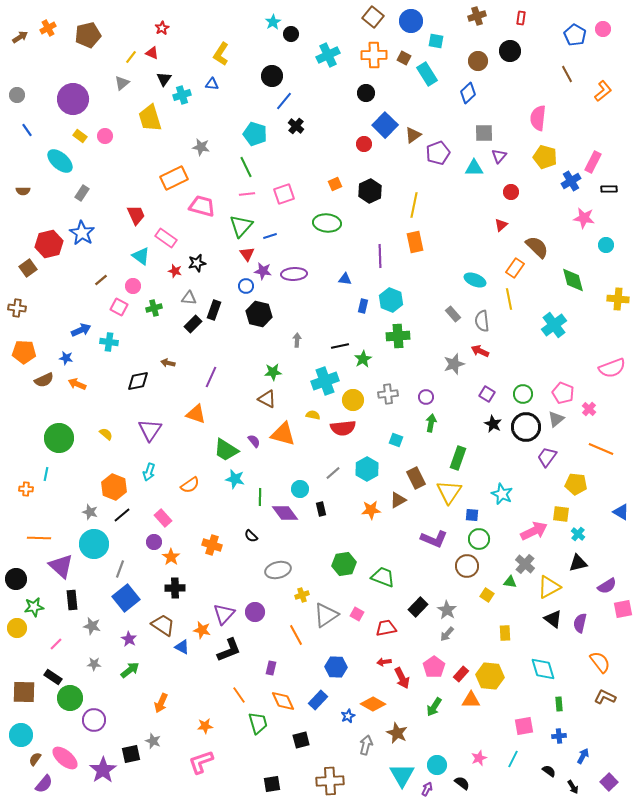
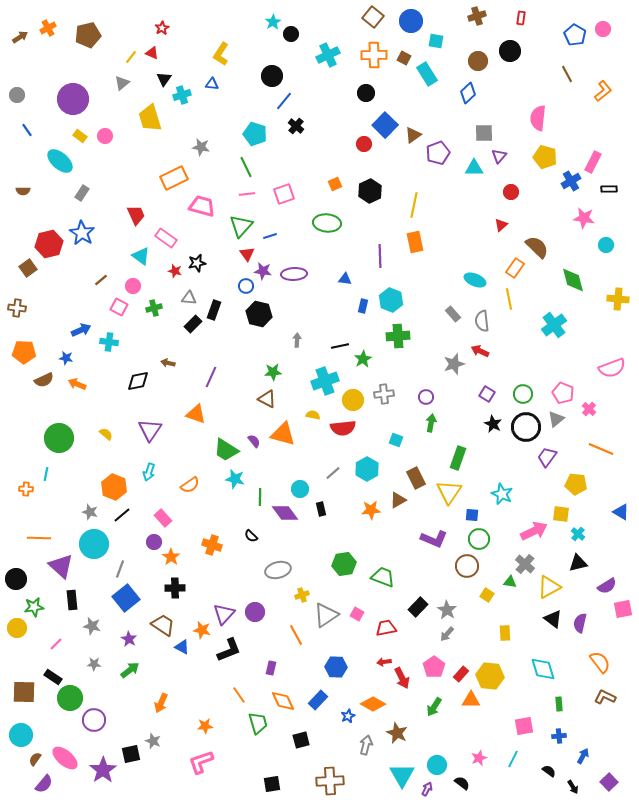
gray cross at (388, 394): moved 4 px left
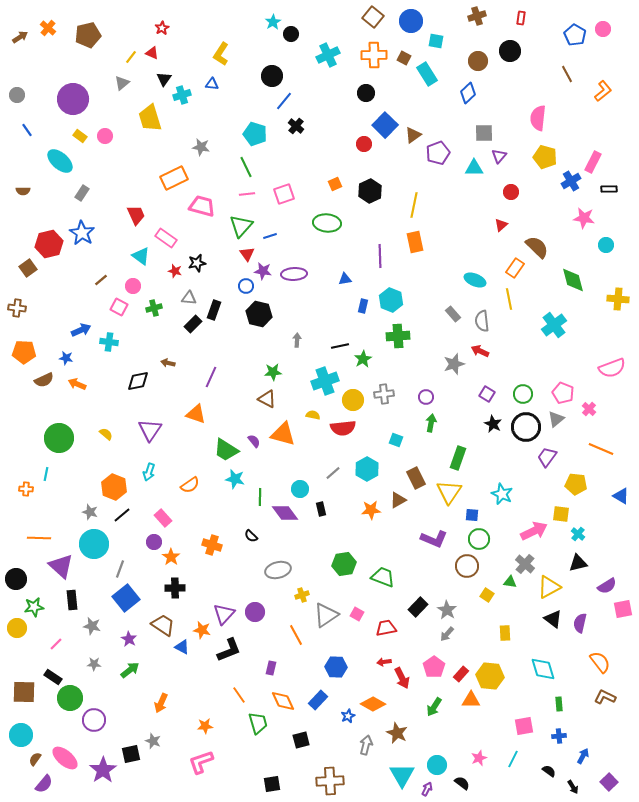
orange cross at (48, 28): rotated 21 degrees counterclockwise
blue triangle at (345, 279): rotated 16 degrees counterclockwise
blue triangle at (621, 512): moved 16 px up
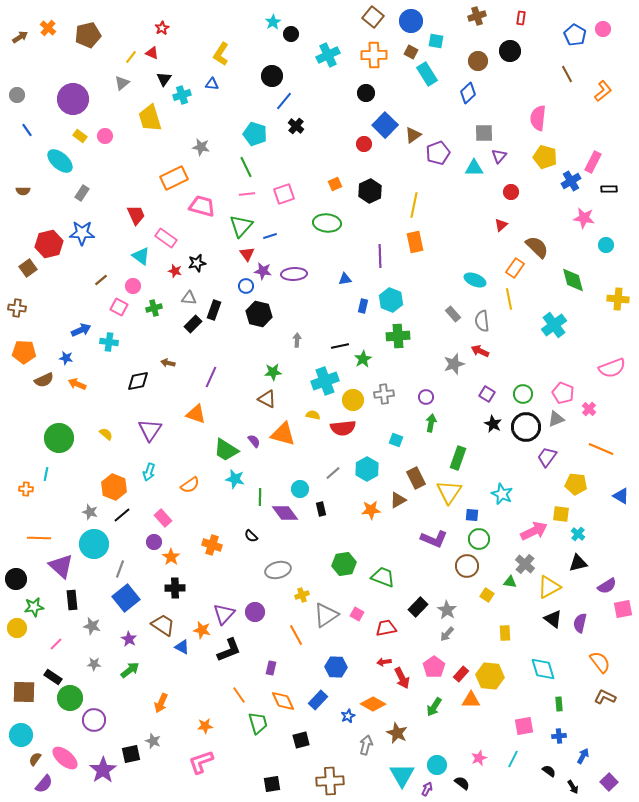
brown square at (404, 58): moved 7 px right, 6 px up
blue star at (82, 233): rotated 30 degrees counterclockwise
gray triangle at (556, 419): rotated 18 degrees clockwise
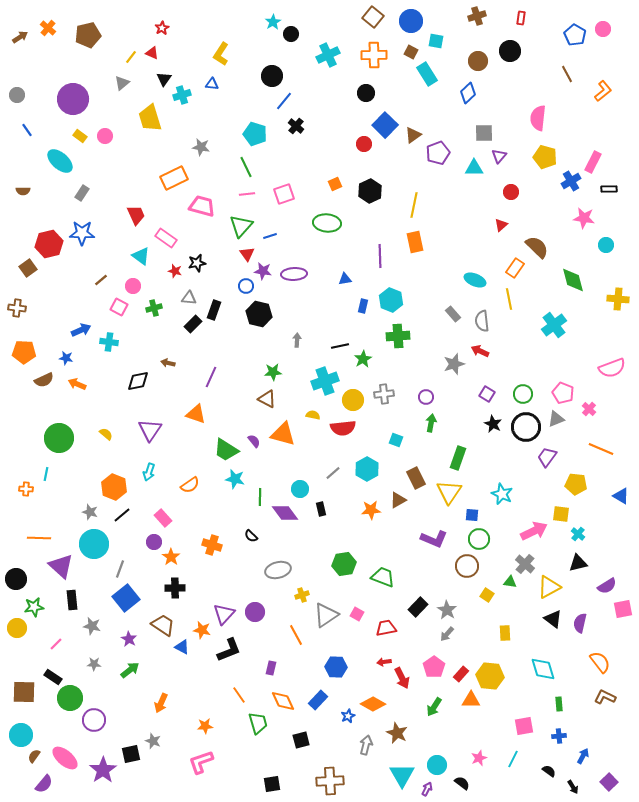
brown semicircle at (35, 759): moved 1 px left, 3 px up
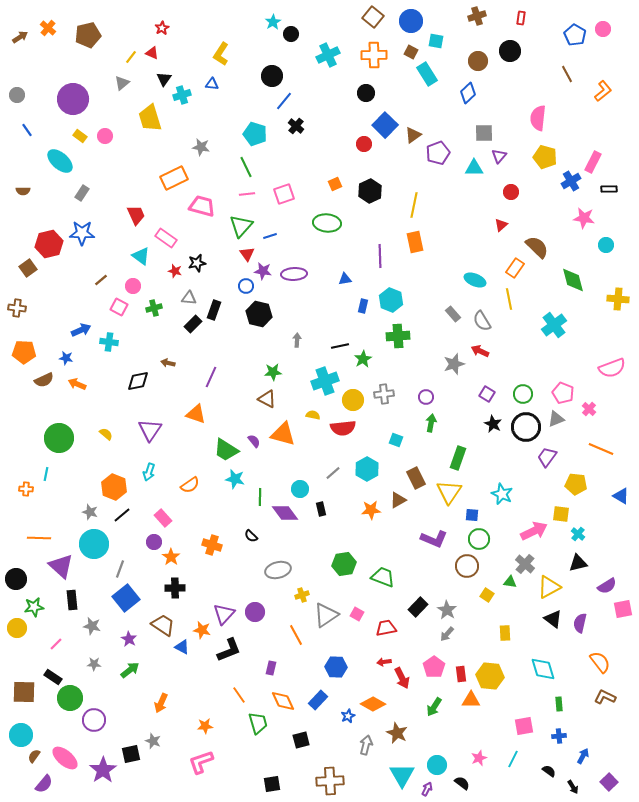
gray semicircle at (482, 321): rotated 25 degrees counterclockwise
red rectangle at (461, 674): rotated 49 degrees counterclockwise
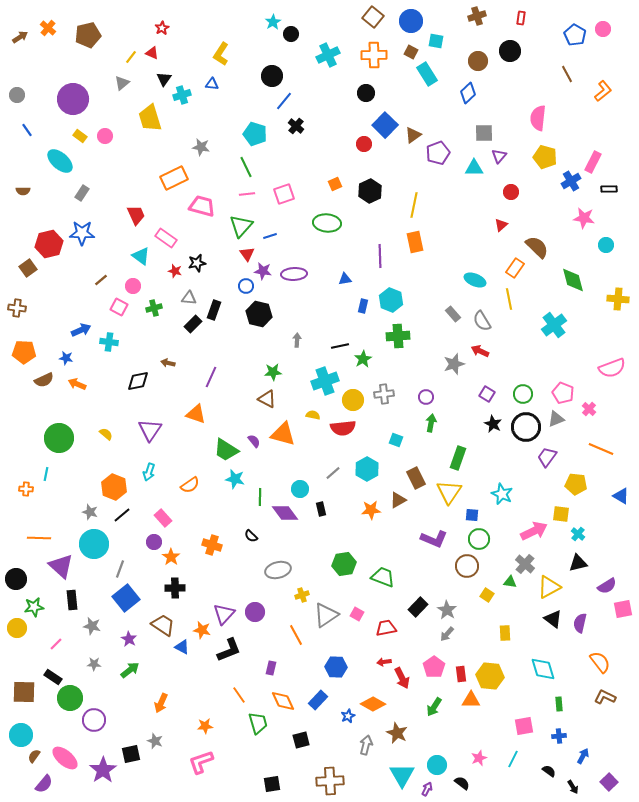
gray star at (153, 741): moved 2 px right
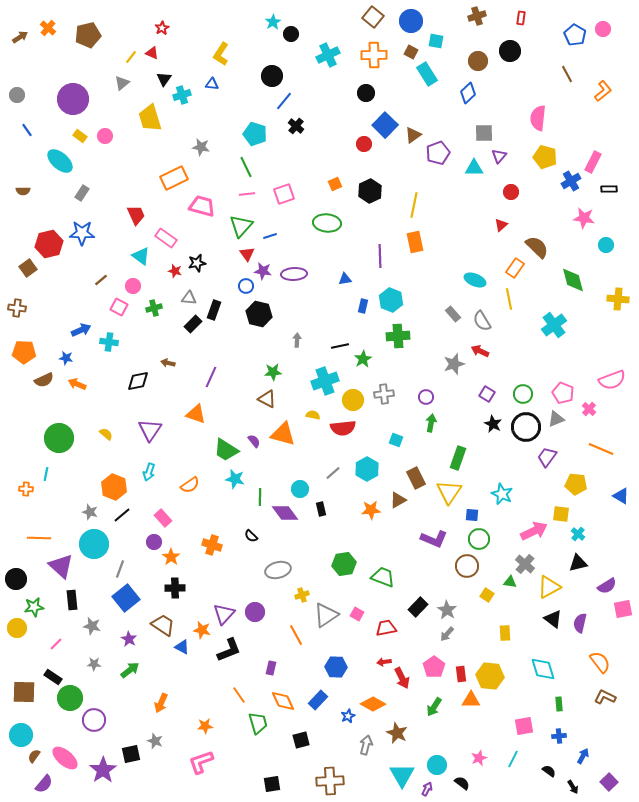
pink semicircle at (612, 368): moved 12 px down
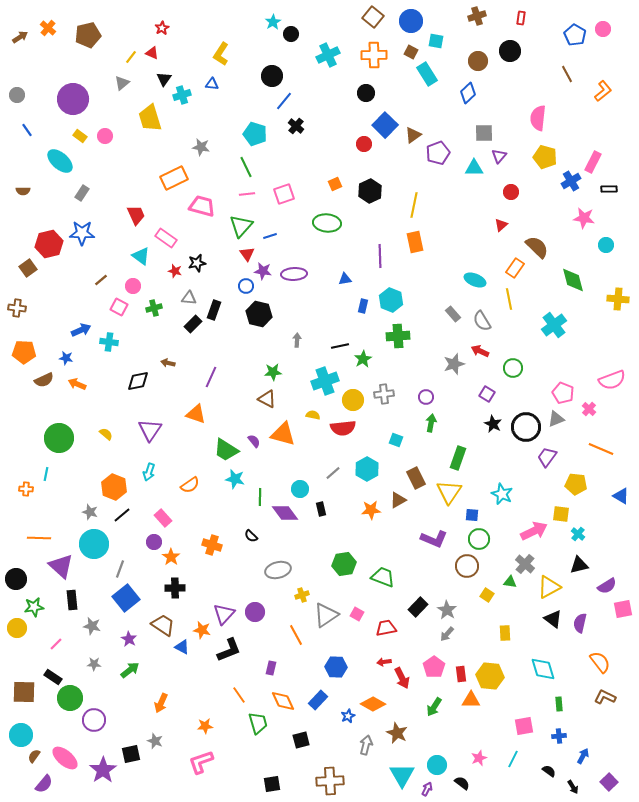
green circle at (523, 394): moved 10 px left, 26 px up
black triangle at (578, 563): moved 1 px right, 2 px down
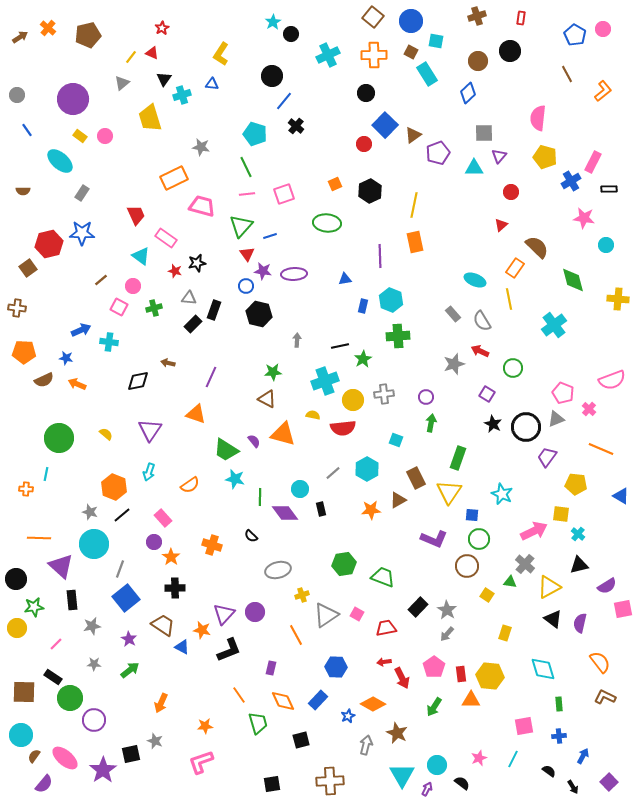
gray star at (92, 626): rotated 24 degrees counterclockwise
yellow rectangle at (505, 633): rotated 21 degrees clockwise
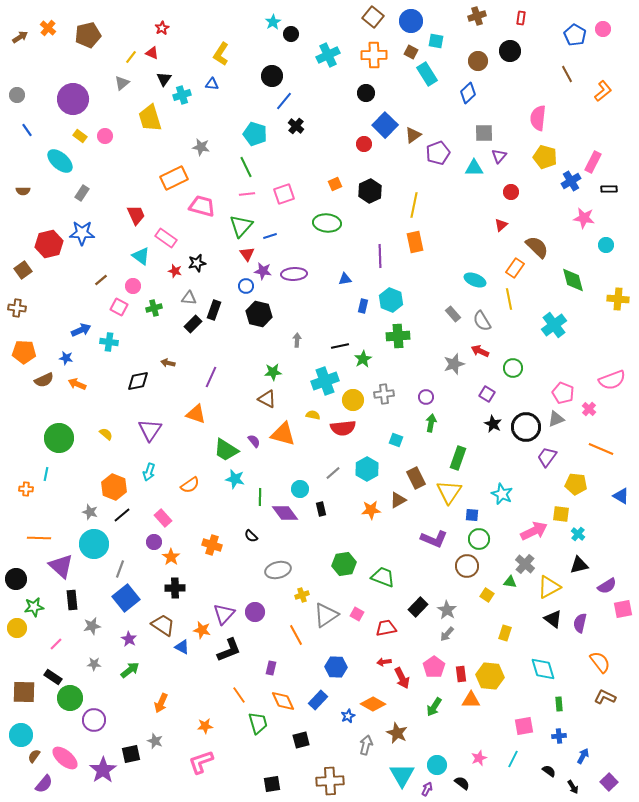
brown square at (28, 268): moved 5 px left, 2 px down
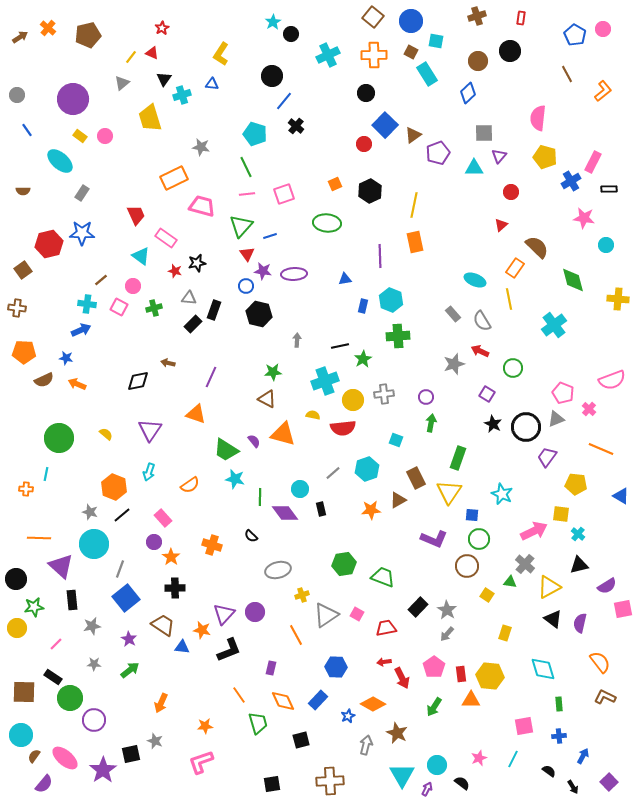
cyan cross at (109, 342): moved 22 px left, 38 px up
cyan hexagon at (367, 469): rotated 10 degrees clockwise
blue triangle at (182, 647): rotated 21 degrees counterclockwise
